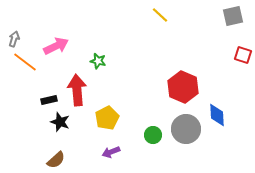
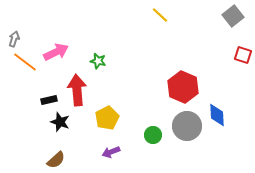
gray square: rotated 25 degrees counterclockwise
pink arrow: moved 6 px down
gray circle: moved 1 px right, 3 px up
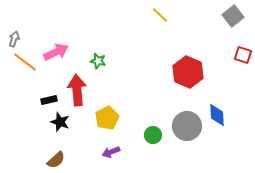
red hexagon: moved 5 px right, 15 px up
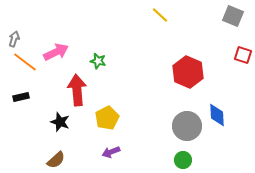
gray square: rotated 30 degrees counterclockwise
black rectangle: moved 28 px left, 3 px up
green circle: moved 30 px right, 25 px down
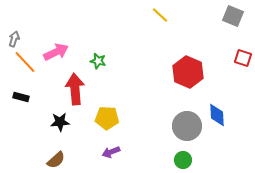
red square: moved 3 px down
orange line: rotated 10 degrees clockwise
red arrow: moved 2 px left, 1 px up
black rectangle: rotated 28 degrees clockwise
yellow pentagon: rotated 30 degrees clockwise
black star: rotated 24 degrees counterclockwise
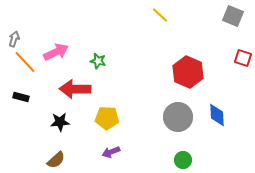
red arrow: rotated 84 degrees counterclockwise
gray circle: moved 9 px left, 9 px up
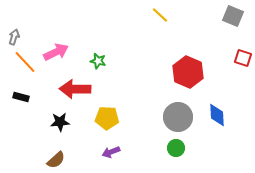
gray arrow: moved 2 px up
green circle: moved 7 px left, 12 px up
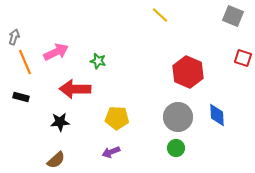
orange line: rotated 20 degrees clockwise
yellow pentagon: moved 10 px right
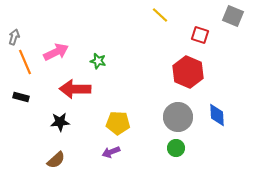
red square: moved 43 px left, 23 px up
yellow pentagon: moved 1 px right, 5 px down
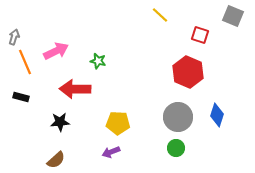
pink arrow: moved 1 px up
blue diamond: rotated 20 degrees clockwise
